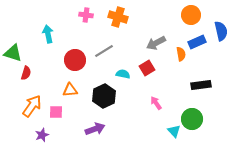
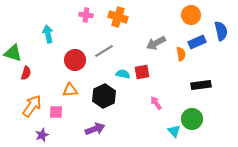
red square: moved 5 px left, 4 px down; rotated 21 degrees clockwise
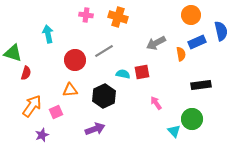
pink square: rotated 24 degrees counterclockwise
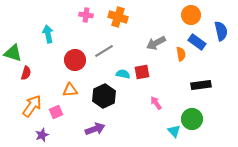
blue rectangle: rotated 60 degrees clockwise
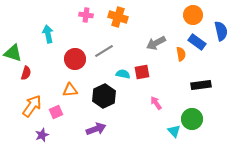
orange circle: moved 2 px right
red circle: moved 1 px up
purple arrow: moved 1 px right
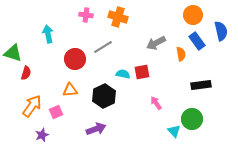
blue rectangle: moved 1 px up; rotated 18 degrees clockwise
gray line: moved 1 px left, 4 px up
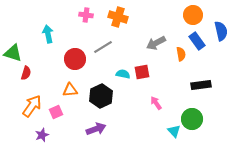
black hexagon: moved 3 px left
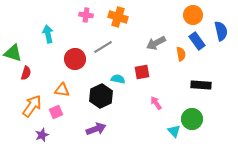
cyan semicircle: moved 5 px left, 5 px down
black rectangle: rotated 12 degrees clockwise
orange triangle: moved 8 px left; rotated 14 degrees clockwise
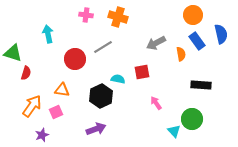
blue semicircle: moved 3 px down
